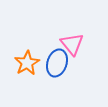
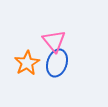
pink triangle: moved 18 px left, 3 px up
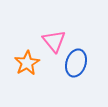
blue ellipse: moved 19 px right
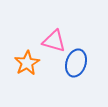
pink triangle: rotated 35 degrees counterclockwise
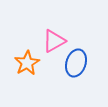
pink triangle: rotated 45 degrees counterclockwise
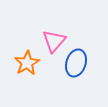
pink triangle: rotated 20 degrees counterclockwise
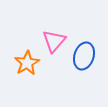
blue ellipse: moved 8 px right, 7 px up
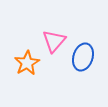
blue ellipse: moved 1 px left, 1 px down
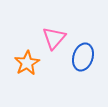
pink triangle: moved 3 px up
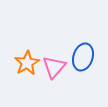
pink triangle: moved 29 px down
